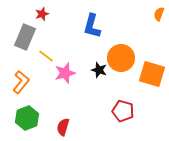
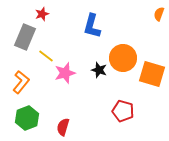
orange circle: moved 2 px right
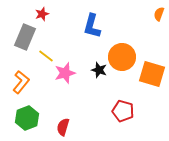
orange circle: moved 1 px left, 1 px up
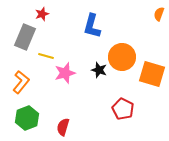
yellow line: rotated 21 degrees counterclockwise
red pentagon: moved 2 px up; rotated 10 degrees clockwise
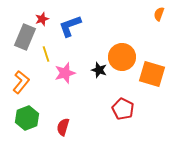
red star: moved 5 px down
blue L-shape: moved 22 px left; rotated 55 degrees clockwise
yellow line: moved 2 px up; rotated 56 degrees clockwise
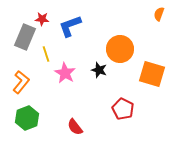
red star: rotated 24 degrees clockwise
orange circle: moved 2 px left, 8 px up
pink star: rotated 25 degrees counterclockwise
red semicircle: moved 12 px right; rotated 54 degrees counterclockwise
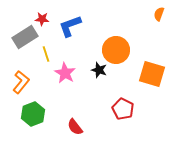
gray rectangle: rotated 35 degrees clockwise
orange circle: moved 4 px left, 1 px down
green hexagon: moved 6 px right, 4 px up
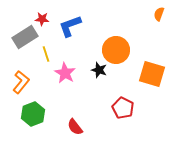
red pentagon: moved 1 px up
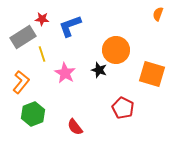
orange semicircle: moved 1 px left
gray rectangle: moved 2 px left
yellow line: moved 4 px left
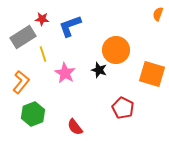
yellow line: moved 1 px right
